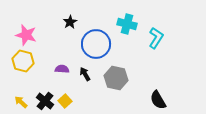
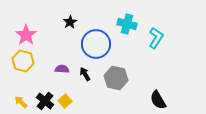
pink star: rotated 20 degrees clockwise
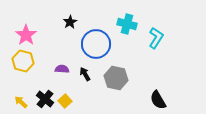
black cross: moved 2 px up
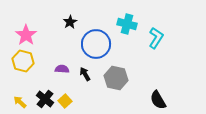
yellow arrow: moved 1 px left
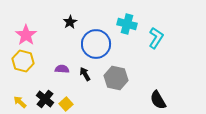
yellow square: moved 1 px right, 3 px down
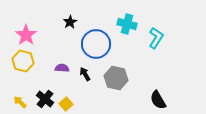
purple semicircle: moved 1 px up
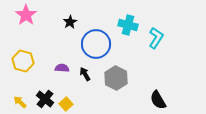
cyan cross: moved 1 px right, 1 px down
pink star: moved 20 px up
gray hexagon: rotated 15 degrees clockwise
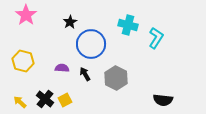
blue circle: moved 5 px left
black semicircle: moved 5 px right; rotated 54 degrees counterclockwise
yellow square: moved 1 px left, 4 px up; rotated 16 degrees clockwise
